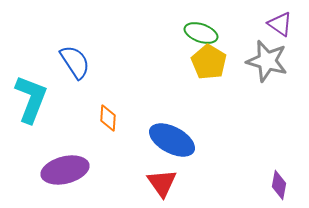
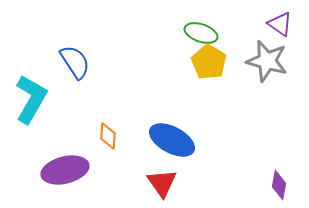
cyan L-shape: rotated 9 degrees clockwise
orange diamond: moved 18 px down
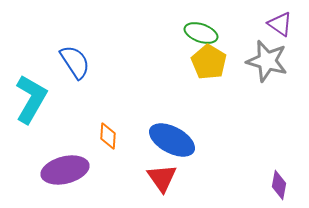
red triangle: moved 5 px up
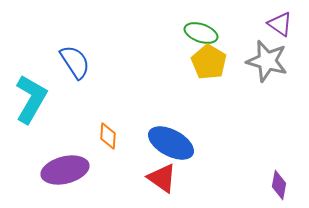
blue ellipse: moved 1 px left, 3 px down
red triangle: rotated 20 degrees counterclockwise
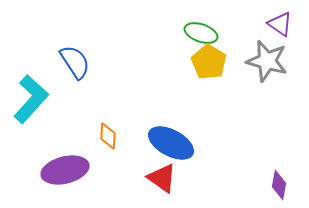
cyan L-shape: rotated 12 degrees clockwise
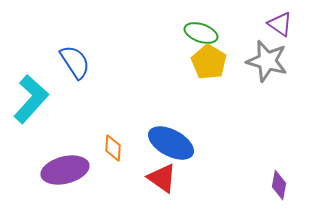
orange diamond: moved 5 px right, 12 px down
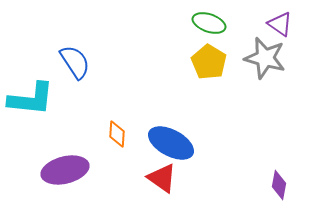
green ellipse: moved 8 px right, 10 px up
gray star: moved 2 px left, 3 px up
cyan L-shape: rotated 54 degrees clockwise
orange diamond: moved 4 px right, 14 px up
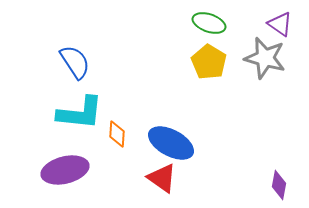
cyan L-shape: moved 49 px right, 14 px down
